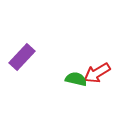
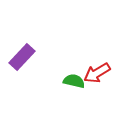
green semicircle: moved 2 px left, 2 px down
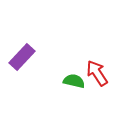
red arrow: rotated 88 degrees clockwise
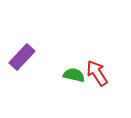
green semicircle: moved 6 px up
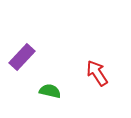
green semicircle: moved 24 px left, 16 px down
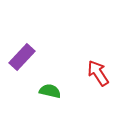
red arrow: moved 1 px right
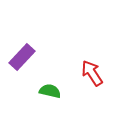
red arrow: moved 6 px left
